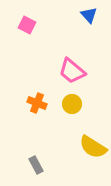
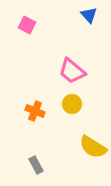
orange cross: moved 2 px left, 8 px down
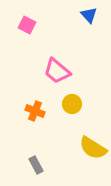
pink trapezoid: moved 15 px left
yellow semicircle: moved 1 px down
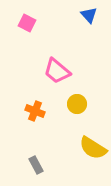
pink square: moved 2 px up
yellow circle: moved 5 px right
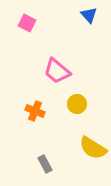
gray rectangle: moved 9 px right, 1 px up
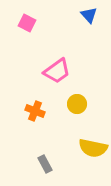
pink trapezoid: rotated 76 degrees counterclockwise
yellow semicircle: rotated 20 degrees counterclockwise
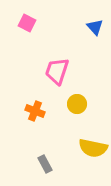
blue triangle: moved 6 px right, 12 px down
pink trapezoid: rotated 144 degrees clockwise
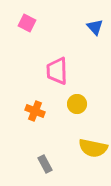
pink trapezoid: rotated 20 degrees counterclockwise
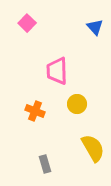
pink square: rotated 18 degrees clockwise
yellow semicircle: rotated 132 degrees counterclockwise
gray rectangle: rotated 12 degrees clockwise
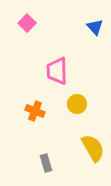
gray rectangle: moved 1 px right, 1 px up
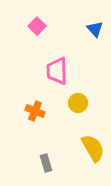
pink square: moved 10 px right, 3 px down
blue triangle: moved 2 px down
yellow circle: moved 1 px right, 1 px up
